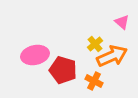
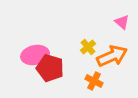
yellow cross: moved 7 px left, 3 px down
red pentagon: moved 13 px left, 2 px up
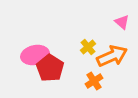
red pentagon: rotated 16 degrees clockwise
orange cross: rotated 30 degrees clockwise
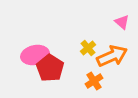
yellow cross: moved 1 px down
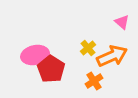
red pentagon: moved 1 px right, 1 px down
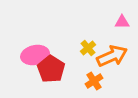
pink triangle: rotated 42 degrees counterclockwise
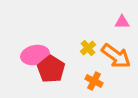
orange arrow: moved 4 px right; rotated 60 degrees clockwise
orange cross: rotated 30 degrees counterclockwise
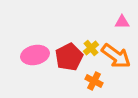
yellow cross: moved 3 px right
red pentagon: moved 18 px right, 12 px up; rotated 12 degrees clockwise
